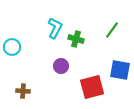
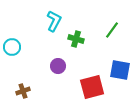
cyan L-shape: moved 1 px left, 7 px up
purple circle: moved 3 px left
brown cross: rotated 24 degrees counterclockwise
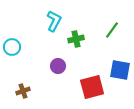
green cross: rotated 28 degrees counterclockwise
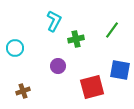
cyan circle: moved 3 px right, 1 px down
